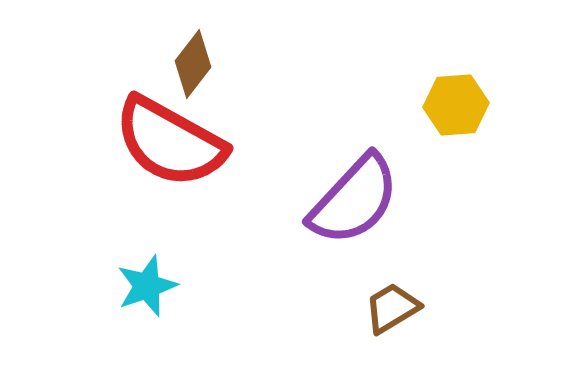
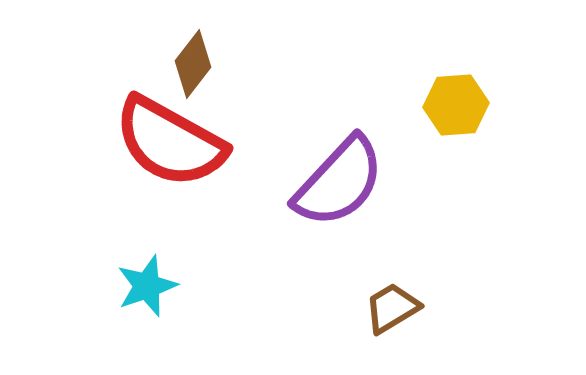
purple semicircle: moved 15 px left, 18 px up
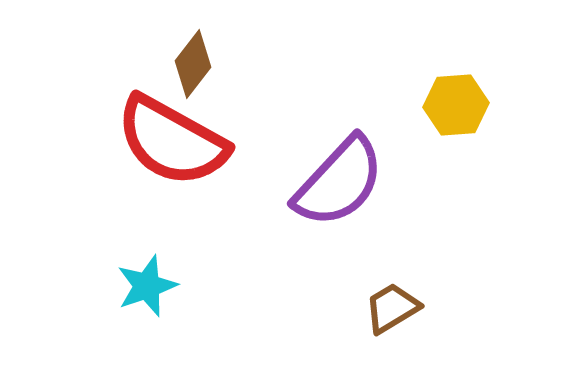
red semicircle: moved 2 px right, 1 px up
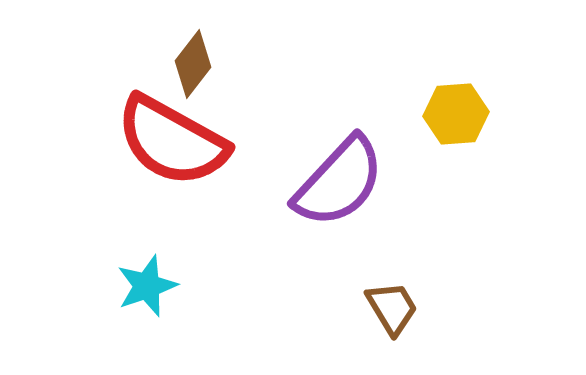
yellow hexagon: moved 9 px down
brown trapezoid: rotated 90 degrees clockwise
